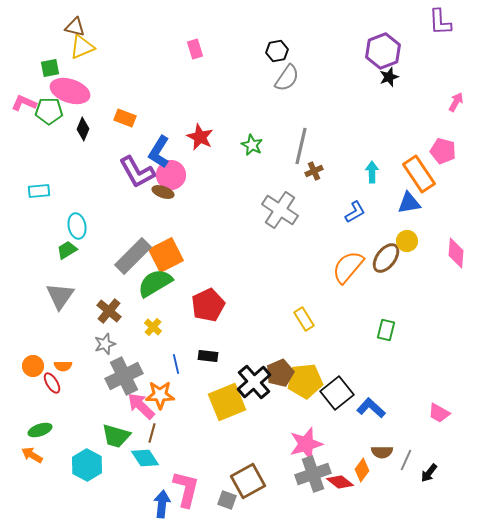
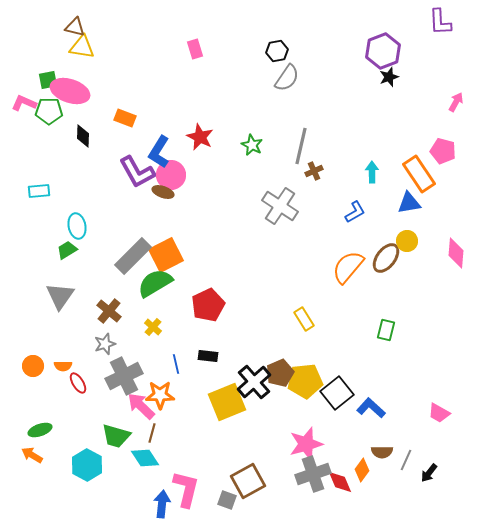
yellow triangle at (82, 47): rotated 32 degrees clockwise
green square at (50, 68): moved 2 px left, 12 px down
black diamond at (83, 129): moved 7 px down; rotated 20 degrees counterclockwise
gray cross at (280, 210): moved 4 px up
red ellipse at (52, 383): moved 26 px right
red diamond at (340, 482): rotated 28 degrees clockwise
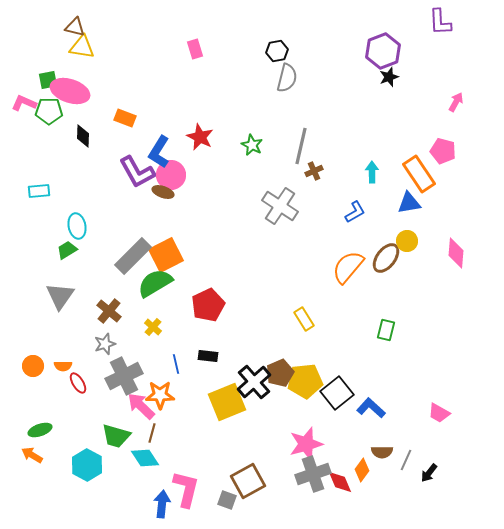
gray semicircle at (287, 78): rotated 20 degrees counterclockwise
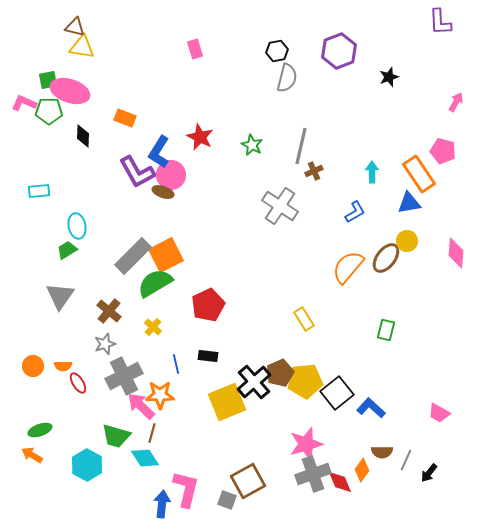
purple hexagon at (383, 51): moved 44 px left
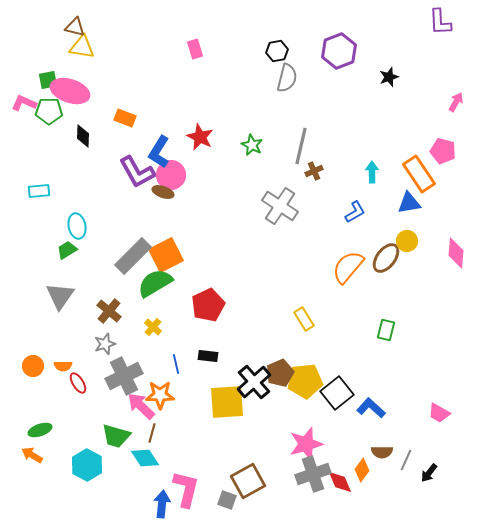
yellow square at (227, 402): rotated 18 degrees clockwise
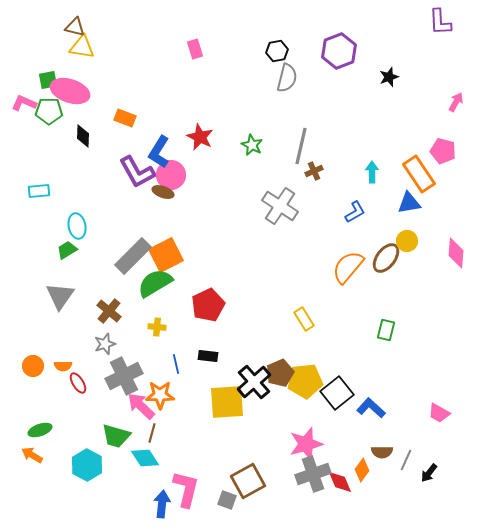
yellow cross at (153, 327): moved 4 px right; rotated 36 degrees counterclockwise
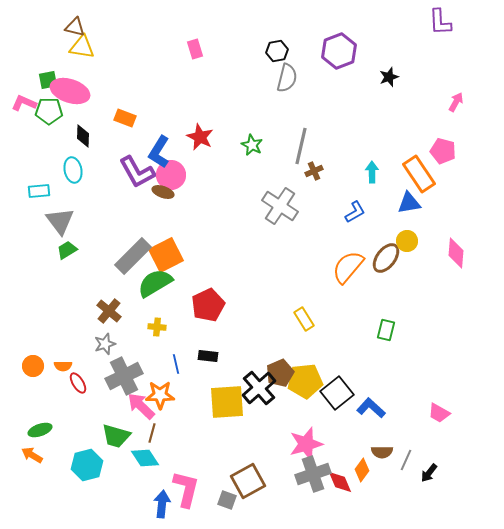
cyan ellipse at (77, 226): moved 4 px left, 56 px up
gray triangle at (60, 296): moved 75 px up; rotated 12 degrees counterclockwise
black cross at (254, 382): moved 5 px right, 6 px down
cyan hexagon at (87, 465): rotated 16 degrees clockwise
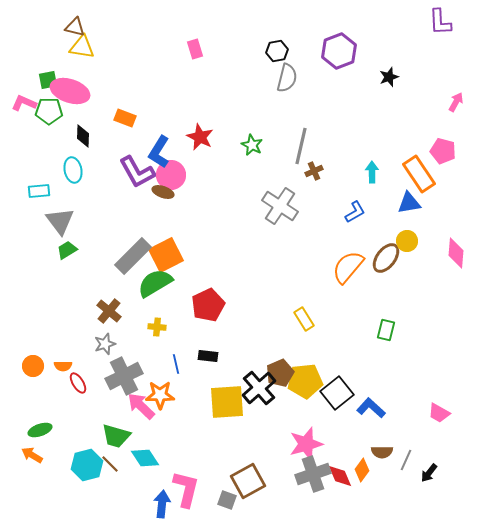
brown line at (152, 433): moved 42 px left, 31 px down; rotated 60 degrees counterclockwise
red diamond at (340, 482): moved 6 px up
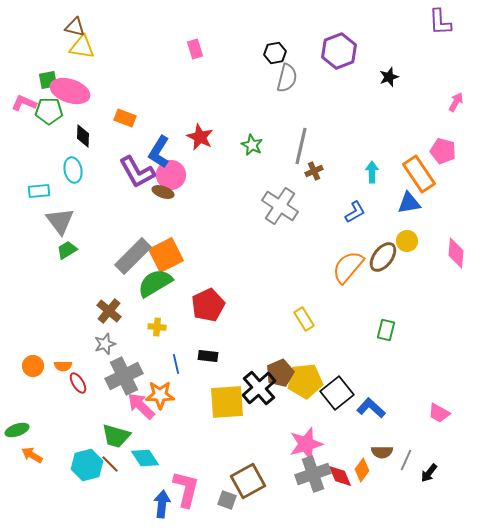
black hexagon at (277, 51): moved 2 px left, 2 px down
brown ellipse at (386, 258): moved 3 px left, 1 px up
green ellipse at (40, 430): moved 23 px left
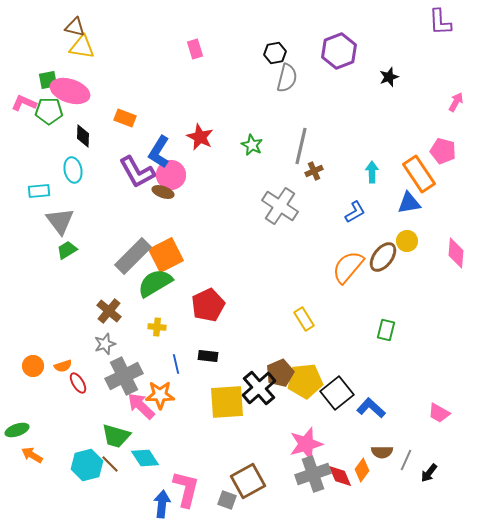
orange semicircle at (63, 366): rotated 18 degrees counterclockwise
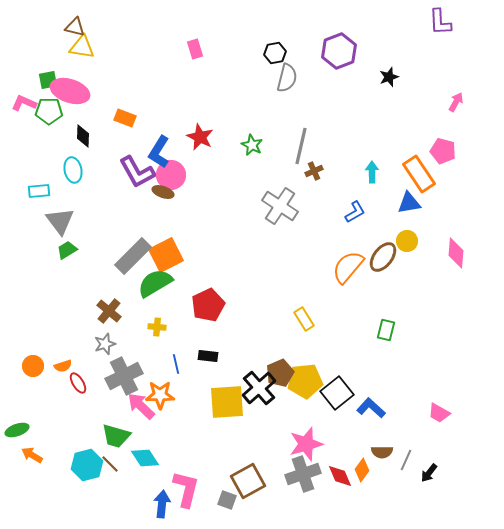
gray cross at (313, 474): moved 10 px left
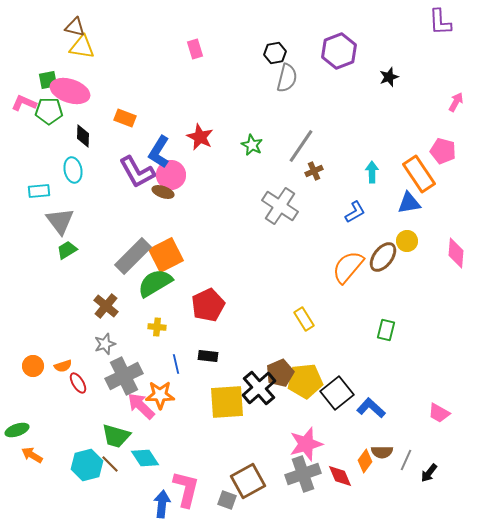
gray line at (301, 146): rotated 21 degrees clockwise
brown cross at (109, 311): moved 3 px left, 5 px up
orange diamond at (362, 470): moved 3 px right, 9 px up
